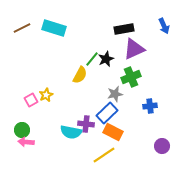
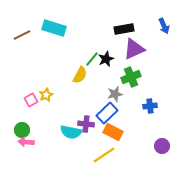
brown line: moved 7 px down
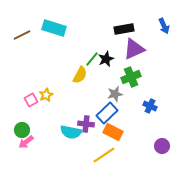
blue cross: rotated 32 degrees clockwise
pink arrow: rotated 42 degrees counterclockwise
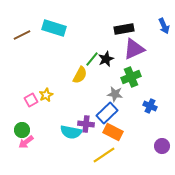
gray star: rotated 21 degrees clockwise
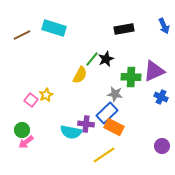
purple triangle: moved 20 px right, 22 px down
green cross: rotated 24 degrees clockwise
pink square: rotated 24 degrees counterclockwise
blue cross: moved 11 px right, 9 px up
orange rectangle: moved 1 px right, 5 px up
